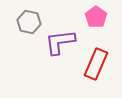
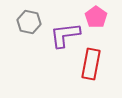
purple L-shape: moved 5 px right, 7 px up
red rectangle: moved 5 px left; rotated 12 degrees counterclockwise
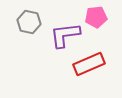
pink pentagon: rotated 30 degrees clockwise
red rectangle: moved 2 px left; rotated 56 degrees clockwise
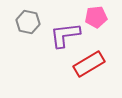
gray hexagon: moved 1 px left
red rectangle: rotated 8 degrees counterclockwise
